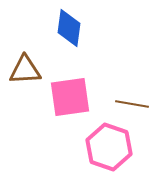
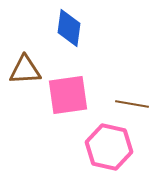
pink square: moved 2 px left, 2 px up
pink hexagon: rotated 6 degrees counterclockwise
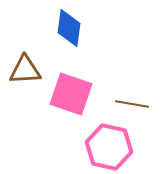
pink square: moved 3 px right, 1 px up; rotated 27 degrees clockwise
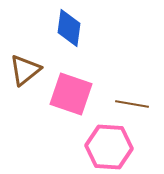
brown triangle: rotated 36 degrees counterclockwise
pink hexagon: rotated 9 degrees counterclockwise
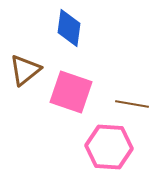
pink square: moved 2 px up
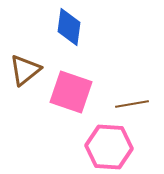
blue diamond: moved 1 px up
brown line: rotated 20 degrees counterclockwise
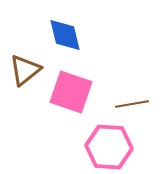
blue diamond: moved 4 px left, 8 px down; rotated 21 degrees counterclockwise
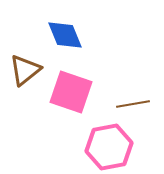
blue diamond: rotated 9 degrees counterclockwise
brown line: moved 1 px right
pink hexagon: rotated 15 degrees counterclockwise
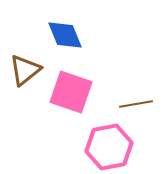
brown line: moved 3 px right
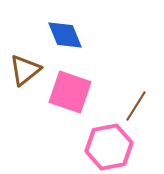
pink square: moved 1 px left
brown line: moved 2 px down; rotated 48 degrees counterclockwise
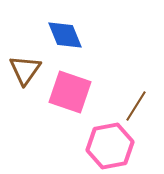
brown triangle: rotated 16 degrees counterclockwise
pink hexagon: moved 1 px right, 1 px up
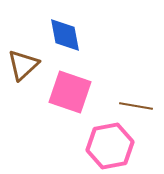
blue diamond: rotated 12 degrees clockwise
brown triangle: moved 2 px left, 5 px up; rotated 12 degrees clockwise
brown line: rotated 68 degrees clockwise
